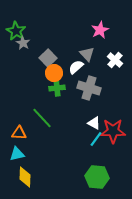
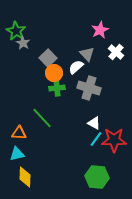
white cross: moved 1 px right, 8 px up
red star: moved 1 px right, 9 px down
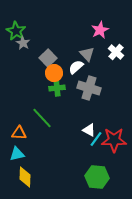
white triangle: moved 5 px left, 7 px down
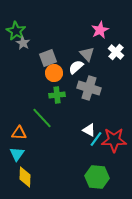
gray square: rotated 24 degrees clockwise
green cross: moved 7 px down
cyan triangle: rotated 42 degrees counterclockwise
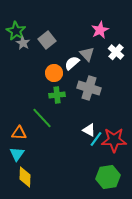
gray square: moved 1 px left, 18 px up; rotated 18 degrees counterclockwise
white semicircle: moved 4 px left, 4 px up
green hexagon: moved 11 px right; rotated 15 degrees counterclockwise
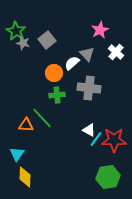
gray star: rotated 16 degrees counterclockwise
gray cross: rotated 10 degrees counterclockwise
orange triangle: moved 7 px right, 8 px up
